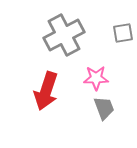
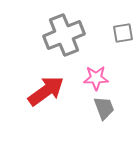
gray cross: rotated 6 degrees clockwise
red arrow: rotated 144 degrees counterclockwise
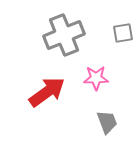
red arrow: moved 1 px right, 1 px down
gray trapezoid: moved 3 px right, 14 px down
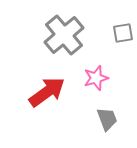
gray cross: rotated 18 degrees counterclockwise
pink star: rotated 15 degrees counterclockwise
gray trapezoid: moved 3 px up
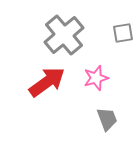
red arrow: moved 10 px up
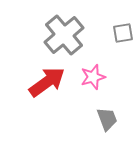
pink star: moved 3 px left, 1 px up
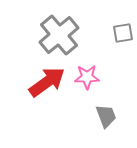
gray cross: moved 5 px left
pink star: moved 6 px left; rotated 15 degrees clockwise
gray trapezoid: moved 1 px left, 3 px up
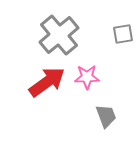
gray square: moved 1 px down
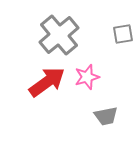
pink star: rotated 15 degrees counterclockwise
gray trapezoid: rotated 100 degrees clockwise
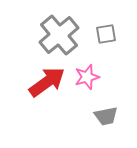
gray square: moved 17 px left
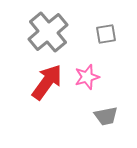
gray cross: moved 11 px left, 3 px up
red arrow: rotated 18 degrees counterclockwise
